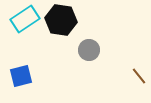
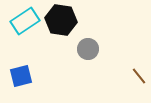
cyan rectangle: moved 2 px down
gray circle: moved 1 px left, 1 px up
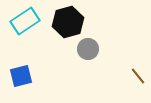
black hexagon: moved 7 px right, 2 px down; rotated 24 degrees counterclockwise
brown line: moved 1 px left
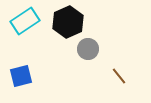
black hexagon: rotated 8 degrees counterclockwise
brown line: moved 19 px left
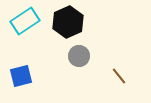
gray circle: moved 9 px left, 7 px down
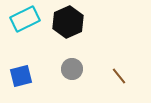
cyan rectangle: moved 2 px up; rotated 8 degrees clockwise
gray circle: moved 7 px left, 13 px down
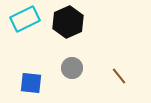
gray circle: moved 1 px up
blue square: moved 10 px right, 7 px down; rotated 20 degrees clockwise
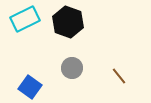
black hexagon: rotated 16 degrees counterclockwise
blue square: moved 1 px left, 4 px down; rotated 30 degrees clockwise
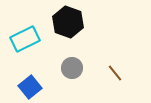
cyan rectangle: moved 20 px down
brown line: moved 4 px left, 3 px up
blue square: rotated 15 degrees clockwise
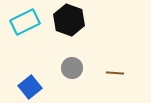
black hexagon: moved 1 px right, 2 px up
cyan rectangle: moved 17 px up
brown line: rotated 48 degrees counterclockwise
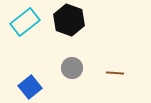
cyan rectangle: rotated 12 degrees counterclockwise
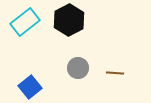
black hexagon: rotated 12 degrees clockwise
gray circle: moved 6 px right
